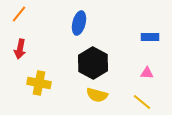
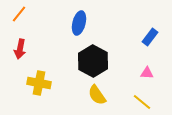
blue rectangle: rotated 54 degrees counterclockwise
black hexagon: moved 2 px up
yellow semicircle: rotated 40 degrees clockwise
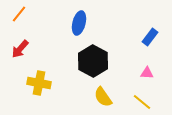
red arrow: rotated 30 degrees clockwise
yellow semicircle: moved 6 px right, 2 px down
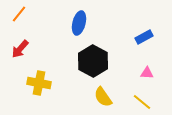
blue rectangle: moved 6 px left; rotated 24 degrees clockwise
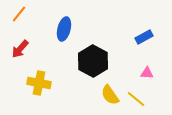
blue ellipse: moved 15 px left, 6 px down
yellow semicircle: moved 7 px right, 2 px up
yellow line: moved 6 px left, 3 px up
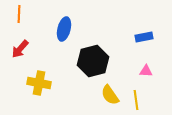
orange line: rotated 36 degrees counterclockwise
blue rectangle: rotated 18 degrees clockwise
black hexagon: rotated 16 degrees clockwise
pink triangle: moved 1 px left, 2 px up
yellow line: moved 1 px down; rotated 42 degrees clockwise
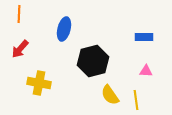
blue rectangle: rotated 12 degrees clockwise
